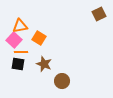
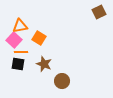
brown square: moved 2 px up
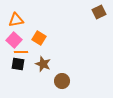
orange triangle: moved 4 px left, 6 px up
brown star: moved 1 px left
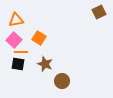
brown star: moved 2 px right
